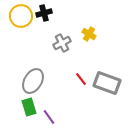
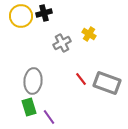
gray ellipse: rotated 25 degrees counterclockwise
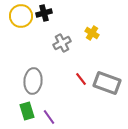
yellow cross: moved 3 px right, 1 px up
green rectangle: moved 2 px left, 4 px down
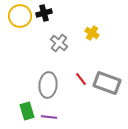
yellow circle: moved 1 px left
gray cross: moved 3 px left; rotated 24 degrees counterclockwise
gray ellipse: moved 15 px right, 4 px down
purple line: rotated 49 degrees counterclockwise
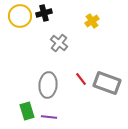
yellow cross: moved 12 px up; rotated 24 degrees clockwise
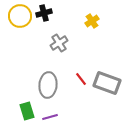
gray cross: rotated 18 degrees clockwise
purple line: moved 1 px right; rotated 21 degrees counterclockwise
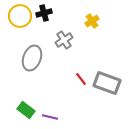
gray cross: moved 5 px right, 3 px up
gray ellipse: moved 16 px left, 27 px up; rotated 15 degrees clockwise
green rectangle: moved 1 px left, 1 px up; rotated 36 degrees counterclockwise
purple line: rotated 28 degrees clockwise
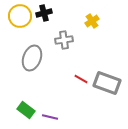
gray cross: rotated 24 degrees clockwise
red line: rotated 24 degrees counterclockwise
